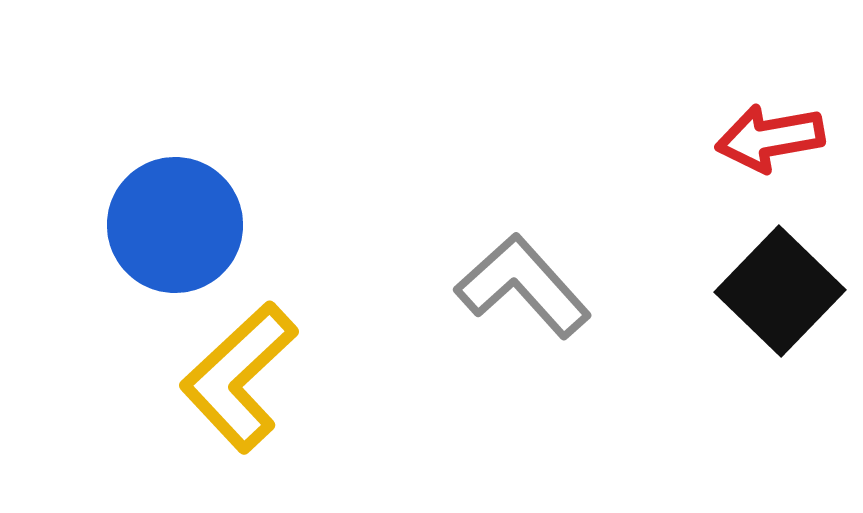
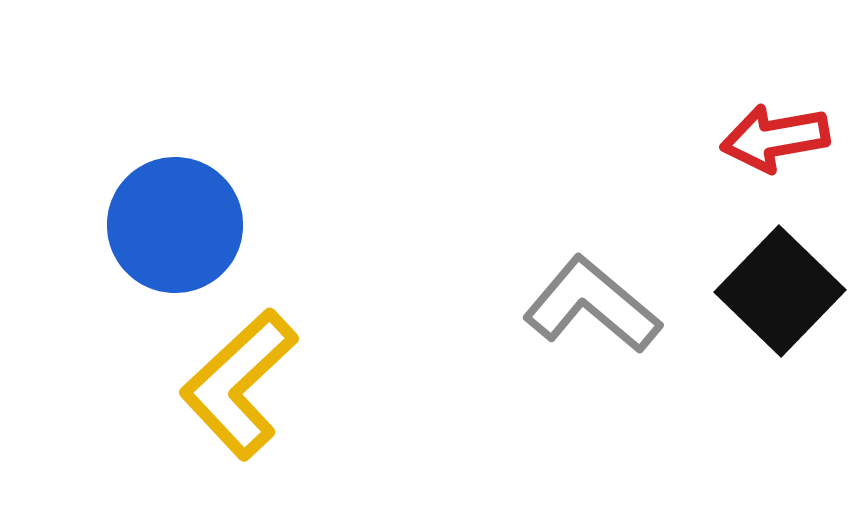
red arrow: moved 5 px right
gray L-shape: moved 69 px right, 19 px down; rotated 8 degrees counterclockwise
yellow L-shape: moved 7 px down
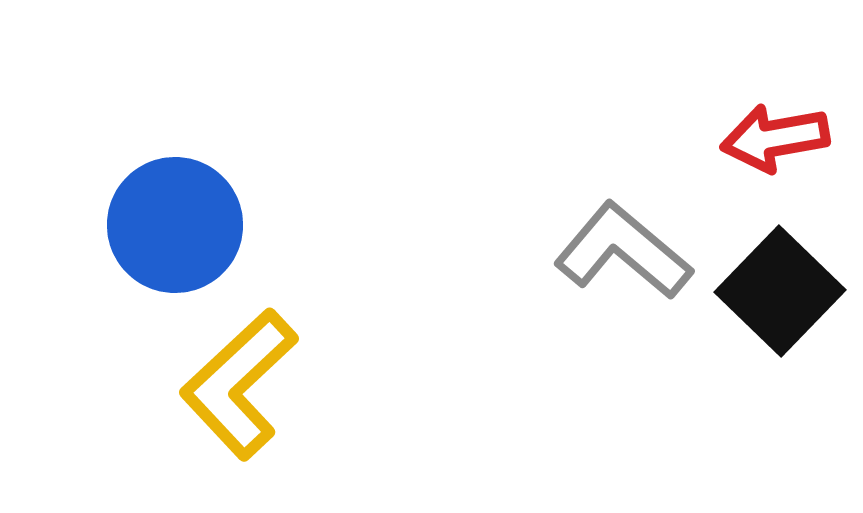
gray L-shape: moved 31 px right, 54 px up
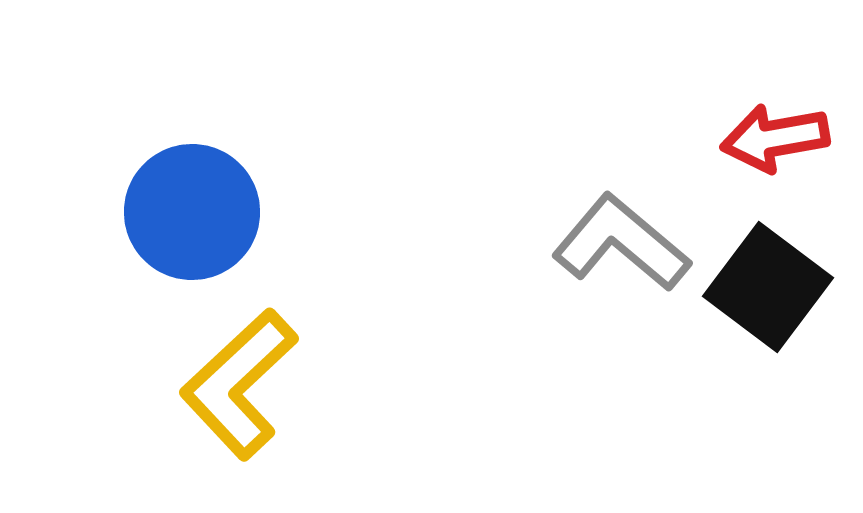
blue circle: moved 17 px right, 13 px up
gray L-shape: moved 2 px left, 8 px up
black square: moved 12 px left, 4 px up; rotated 7 degrees counterclockwise
